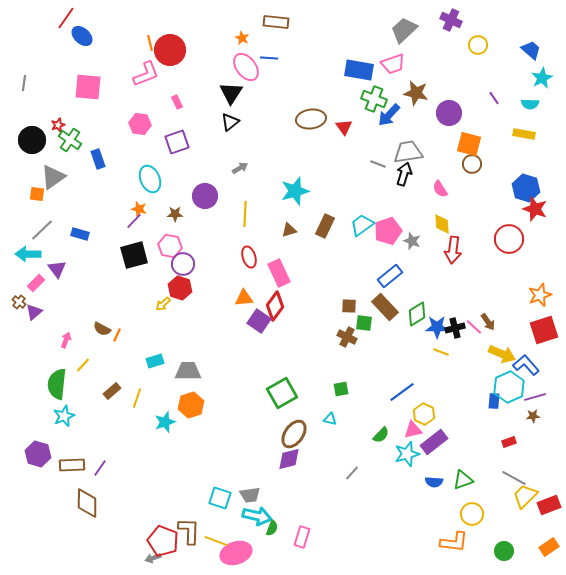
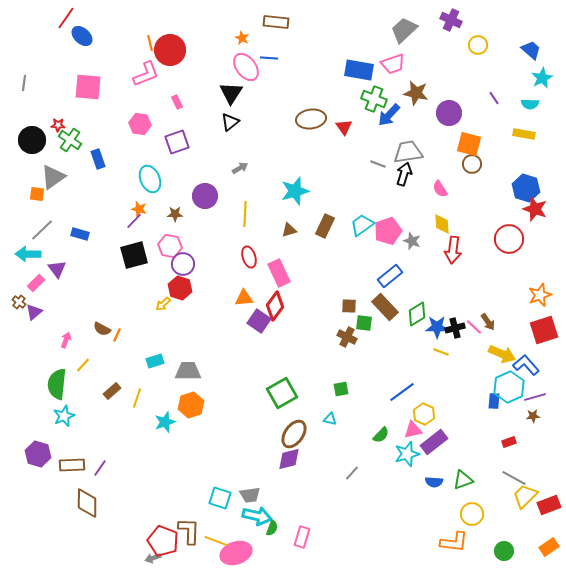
red star at (58, 125): rotated 24 degrees clockwise
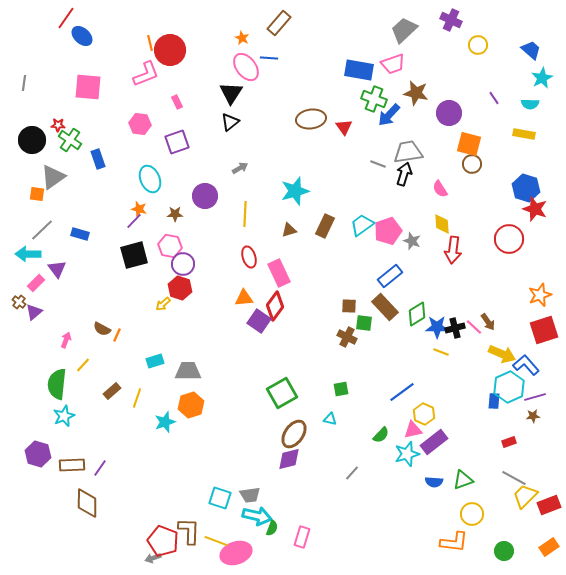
brown rectangle at (276, 22): moved 3 px right, 1 px down; rotated 55 degrees counterclockwise
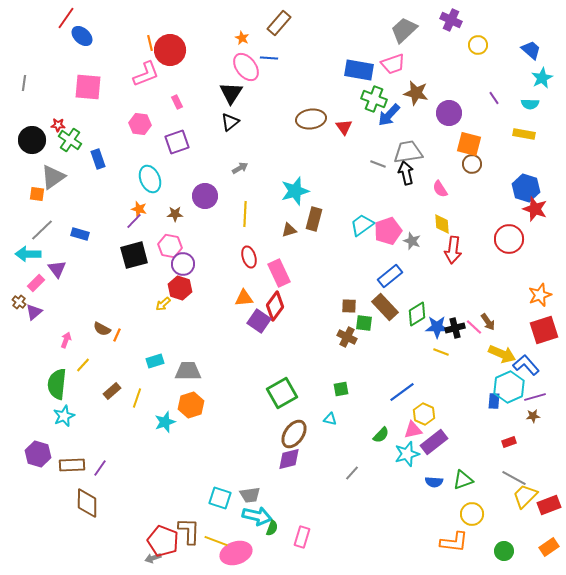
black arrow at (404, 174): moved 2 px right, 1 px up; rotated 30 degrees counterclockwise
brown rectangle at (325, 226): moved 11 px left, 7 px up; rotated 10 degrees counterclockwise
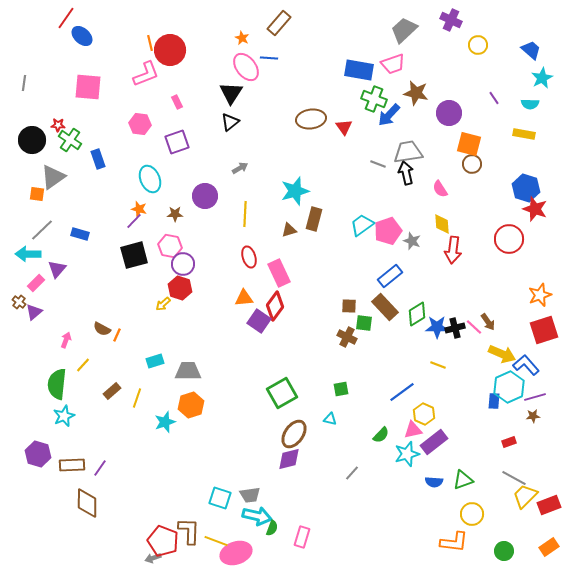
purple triangle at (57, 269): rotated 18 degrees clockwise
yellow line at (441, 352): moved 3 px left, 13 px down
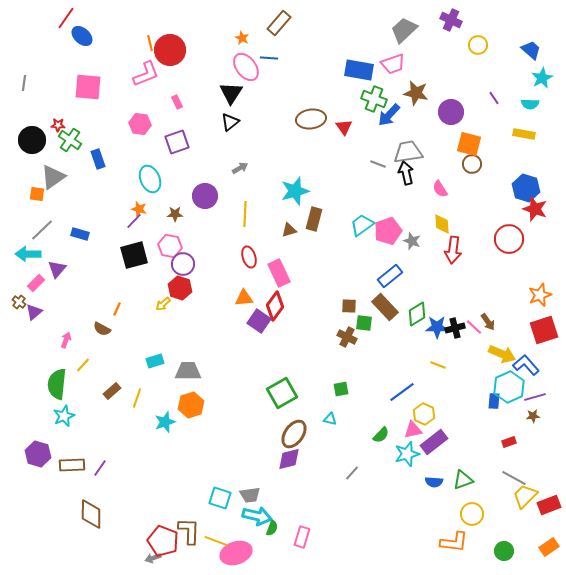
purple circle at (449, 113): moved 2 px right, 1 px up
orange line at (117, 335): moved 26 px up
brown diamond at (87, 503): moved 4 px right, 11 px down
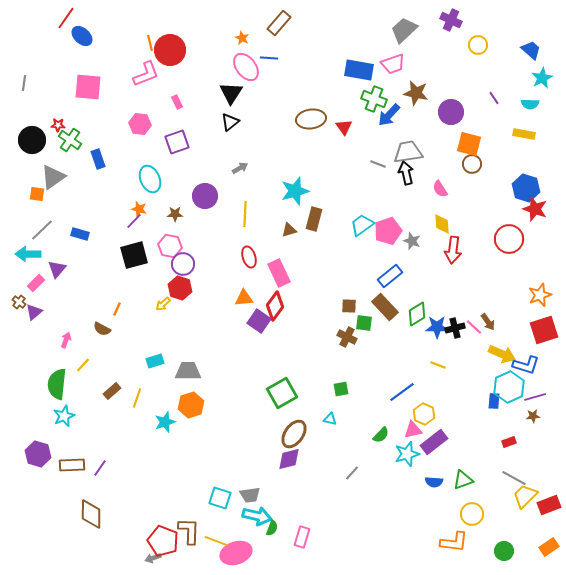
blue L-shape at (526, 365): rotated 148 degrees clockwise
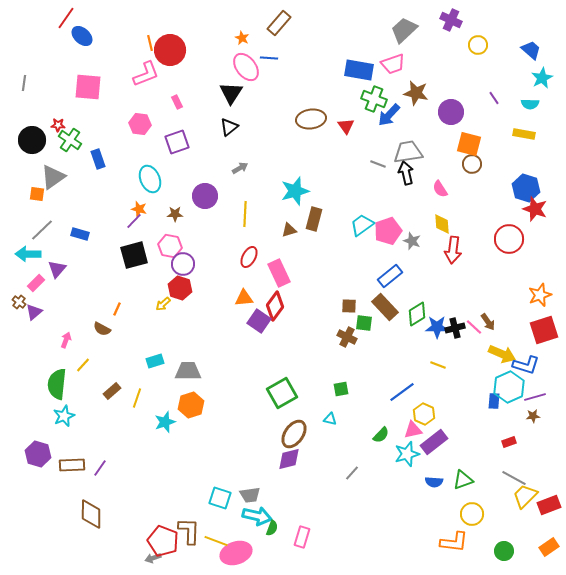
black triangle at (230, 122): moved 1 px left, 5 px down
red triangle at (344, 127): moved 2 px right, 1 px up
red ellipse at (249, 257): rotated 45 degrees clockwise
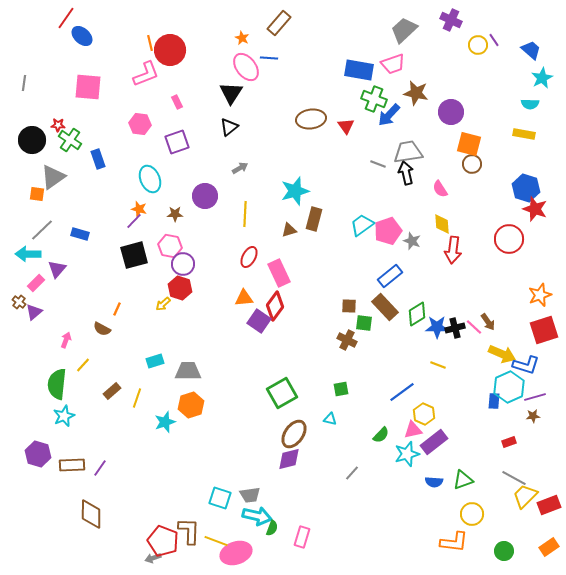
purple line at (494, 98): moved 58 px up
brown cross at (347, 337): moved 3 px down
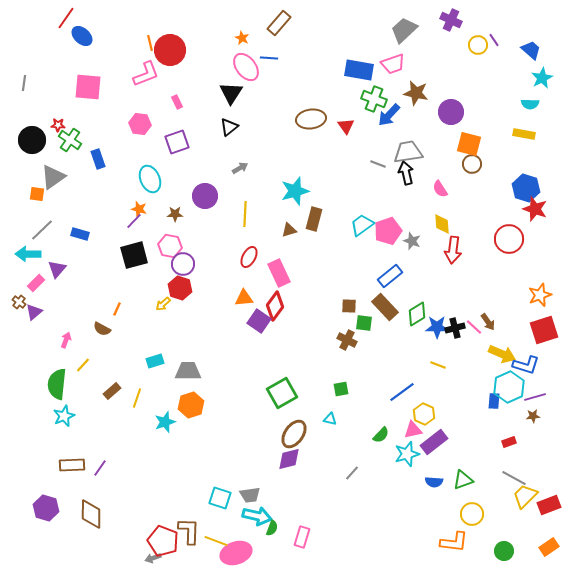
purple hexagon at (38, 454): moved 8 px right, 54 px down
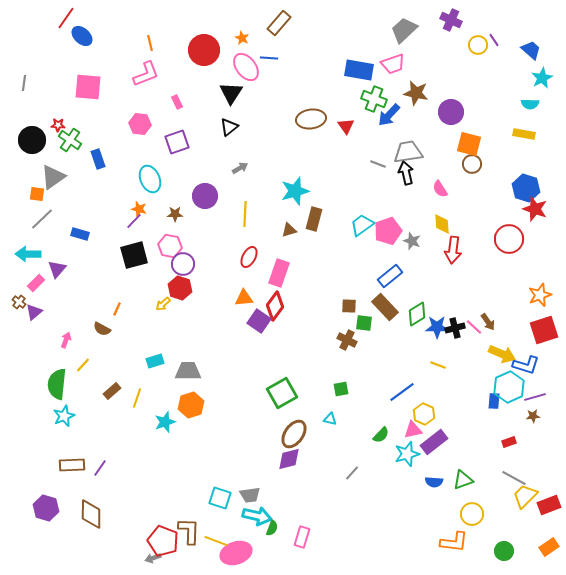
red circle at (170, 50): moved 34 px right
gray line at (42, 230): moved 11 px up
pink rectangle at (279, 273): rotated 44 degrees clockwise
